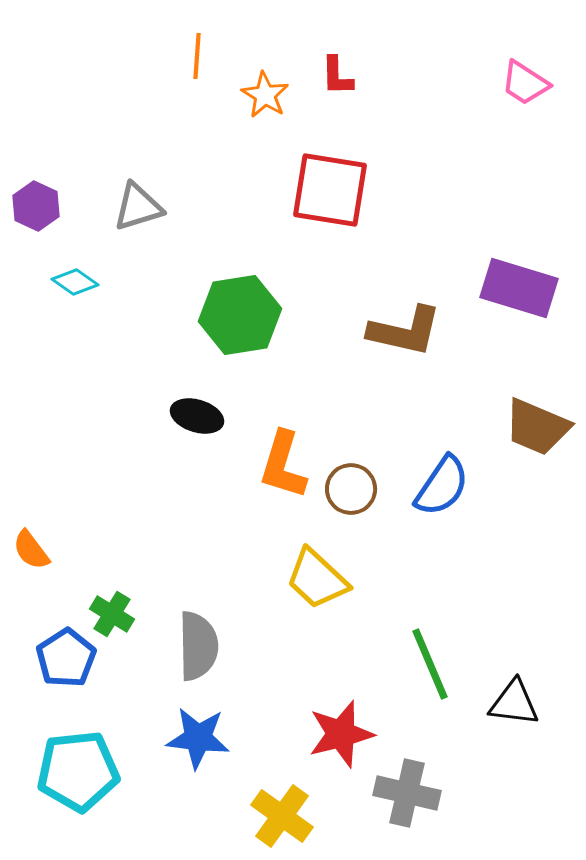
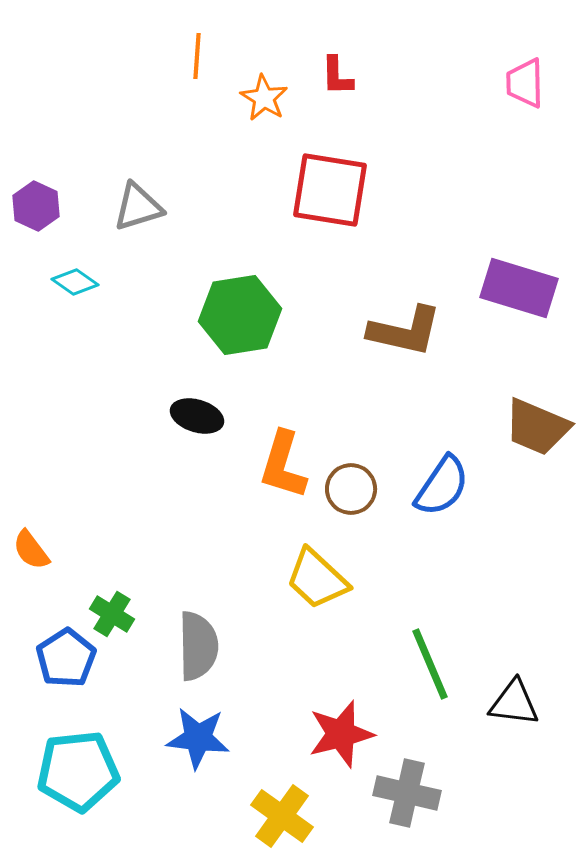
pink trapezoid: rotated 56 degrees clockwise
orange star: moved 1 px left, 3 px down
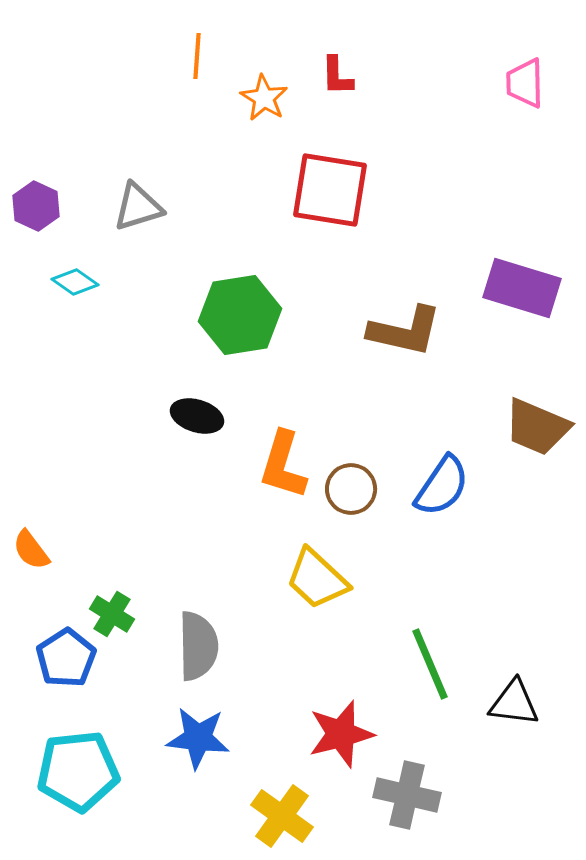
purple rectangle: moved 3 px right
gray cross: moved 2 px down
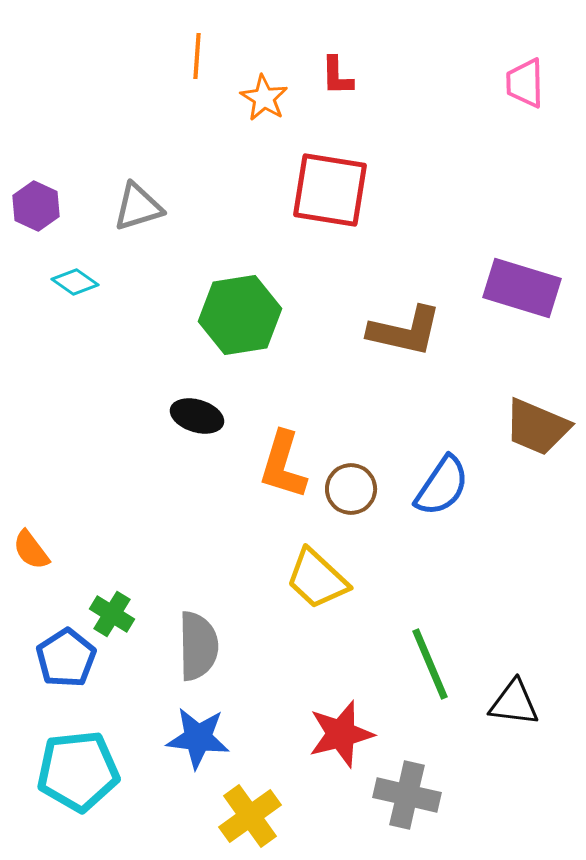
yellow cross: moved 32 px left; rotated 18 degrees clockwise
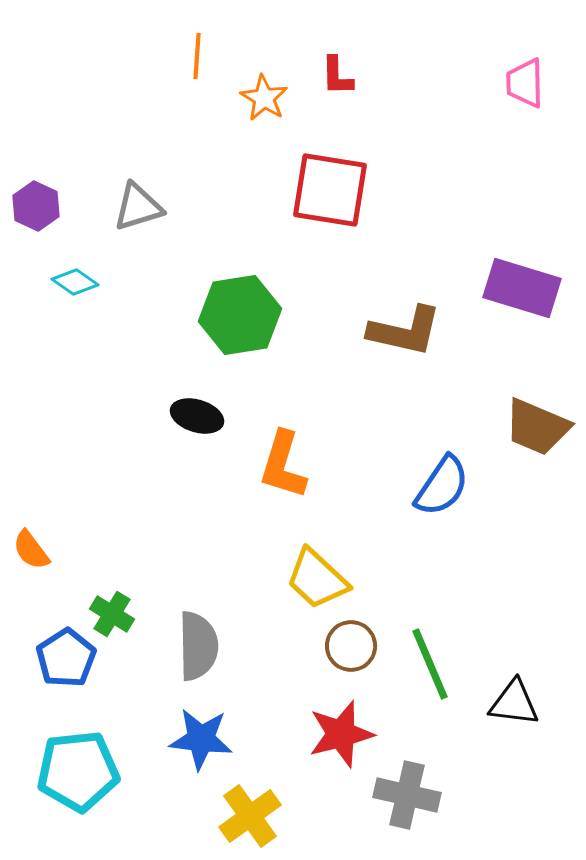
brown circle: moved 157 px down
blue star: moved 3 px right, 1 px down
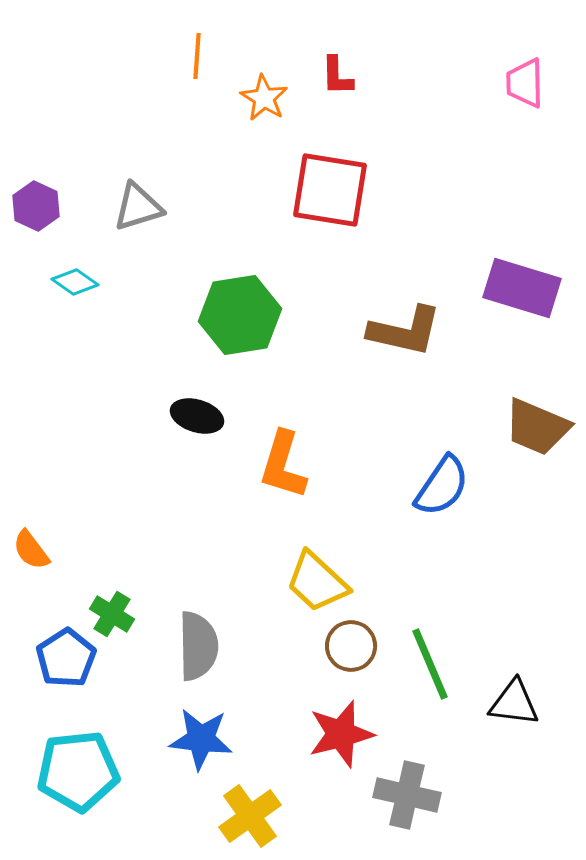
yellow trapezoid: moved 3 px down
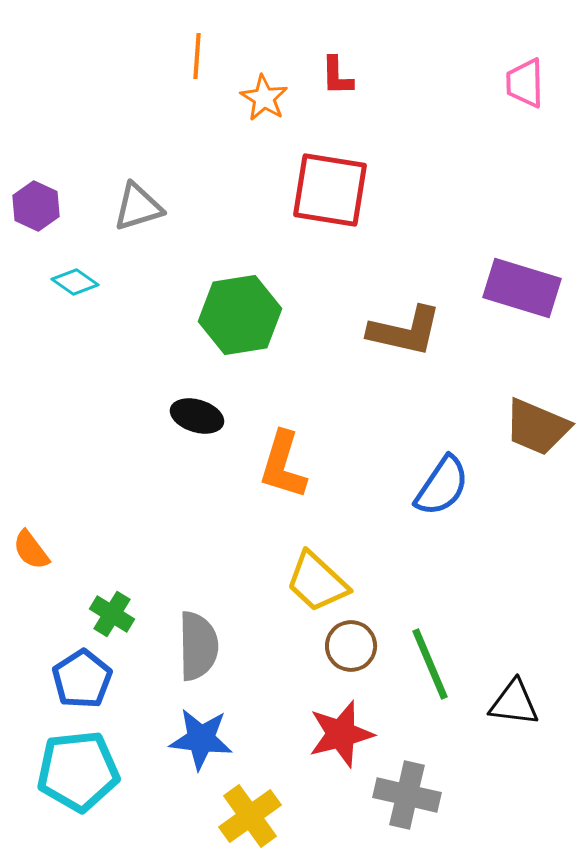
blue pentagon: moved 16 px right, 21 px down
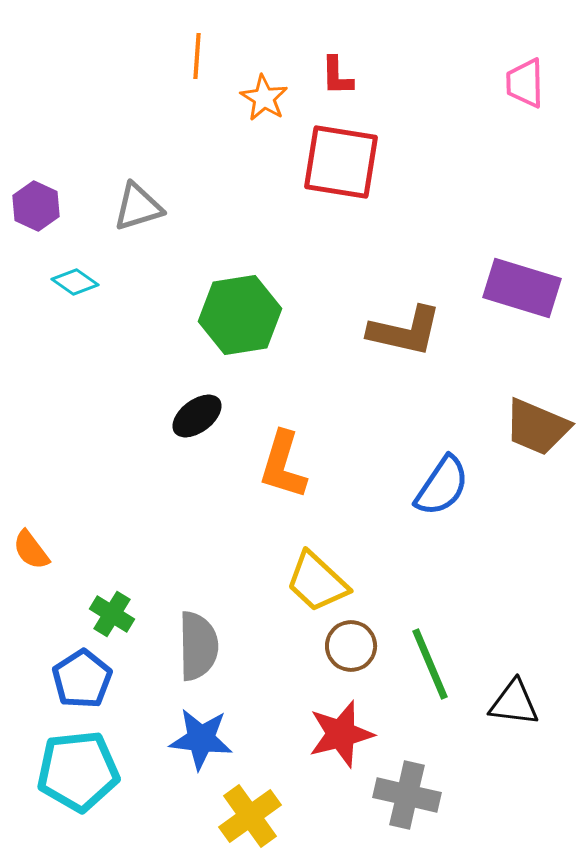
red square: moved 11 px right, 28 px up
black ellipse: rotated 54 degrees counterclockwise
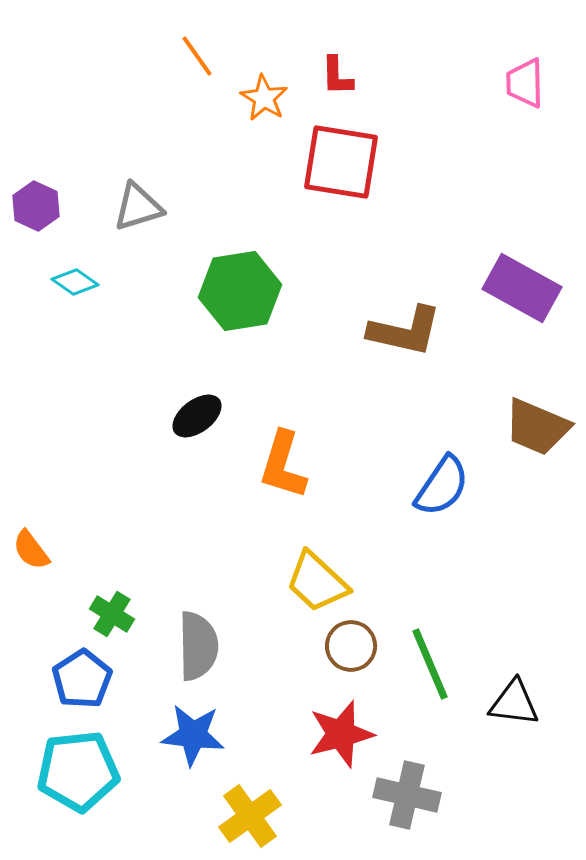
orange line: rotated 39 degrees counterclockwise
purple rectangle: rotated 12 degrees clockwise
green hexagon: moved 24 px up
blue star: moved 8 px left, 4 px up
